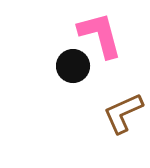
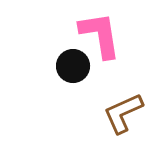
pink L-shape: rotated 6 degrees clockwise
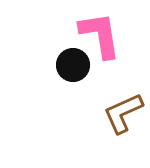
black circle: moved 1 px up
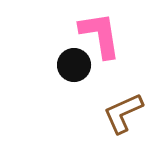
black circle: moved 1 px right
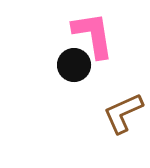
pink L-shape: moved 7 px left
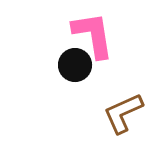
black circle: moved 1 px right
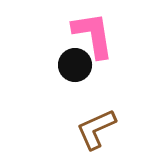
brown L-shape: moved 27 px left, 16 px down
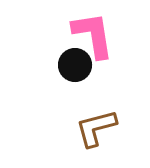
brown L-shape: moved 1 px up; rotated 9 degrees clockwise
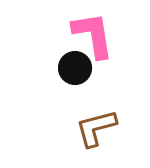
black circle: moved 3 px down
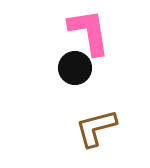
pink L-shape: moved 4 px left, 3 px up
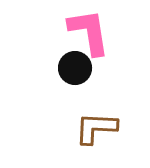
brown L-shape: rotated 18 degrees clockwise
